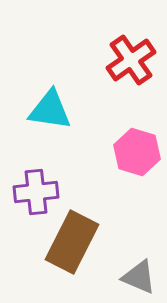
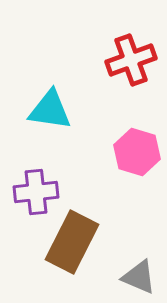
red cross: rotated 15 degrees clockwise
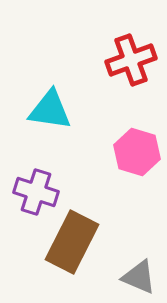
purple cross: rotated 24 degrees clockwise
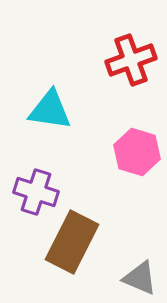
gray triangle: moved 1 px right, 1 px down
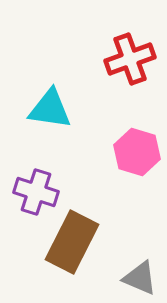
red cross: moved 1 px left, 1 px up
cyan triangle: moved 1 px up
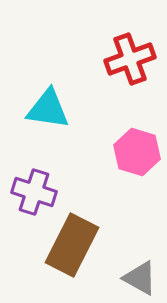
cyan triangle: moved 2 px left
purple cross: moved 2 px left
brown rectangle: moved 3 px down
gray triangle: rotated 6 degrees clockwise
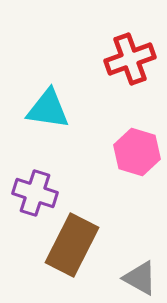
purple cross: moved 1 px right, 1 px down
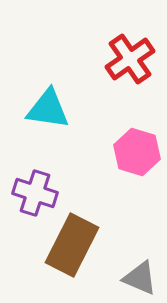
red cross: rotated 15 degrees counterclockwise
gray triangle: rotated 6 degrees counterclockwise
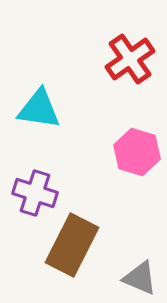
cyan triangle: moved 9 px left
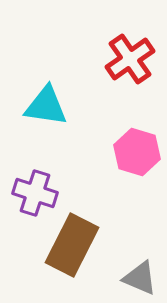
cyan triangle: moved 7 px right, 3 px up
